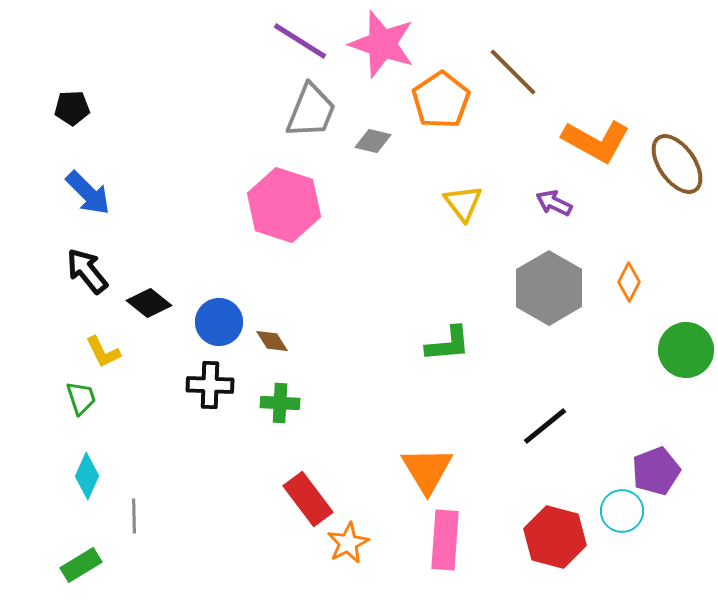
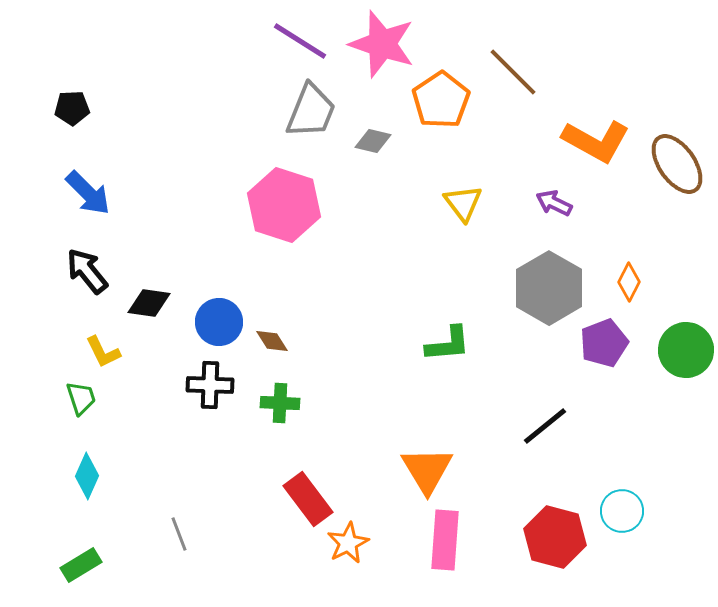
black diamond: rotated 30 degrees counterclockwise
purple pentagon: moved 52 px left, 128 px up
gray line: moved 45 px right, 18 px down; rotated 20 degrees counterclockwise
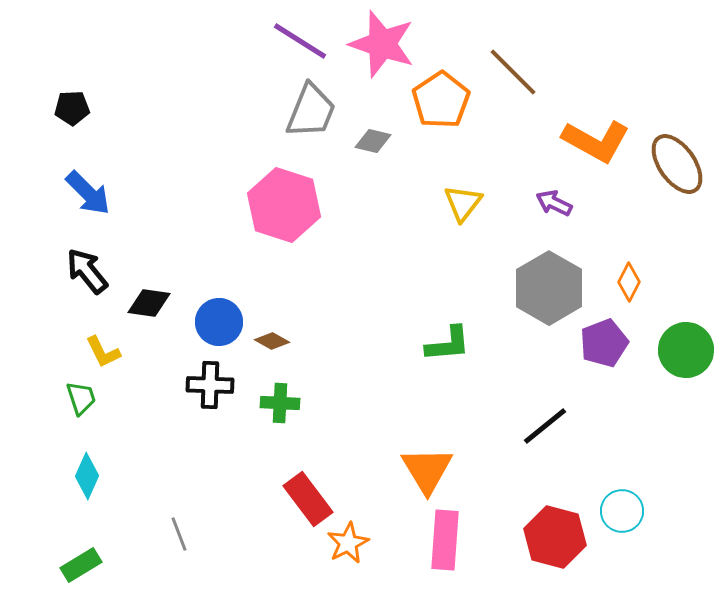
yellow triangle: rotated 15 degrees clockwise
brown diamond: rotated 28 degrees counterclockwise
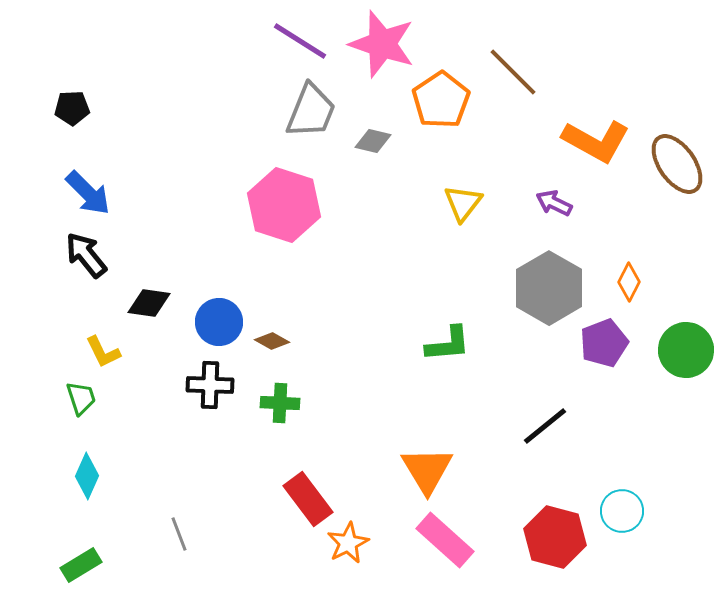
black arrow: moved 1 px left, 16 px up
pink rectangle: rotated 52 degrees counterclockwise
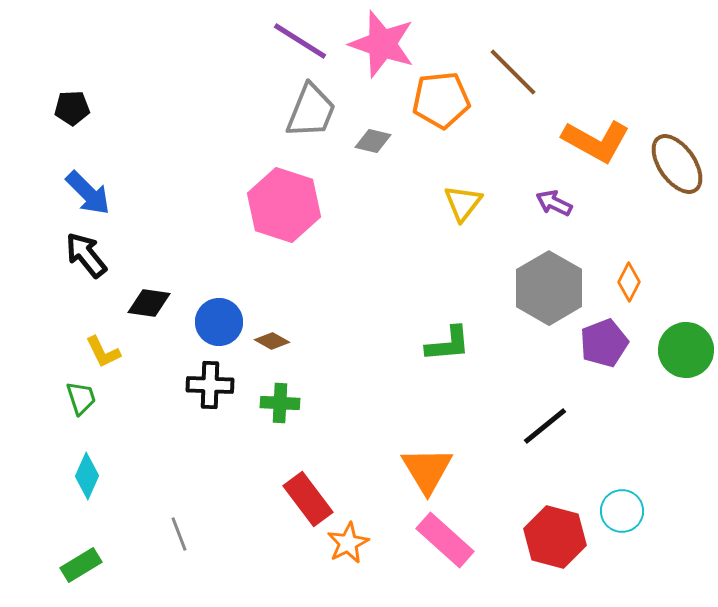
orange pentagon: rotated 28 degrees clockwise
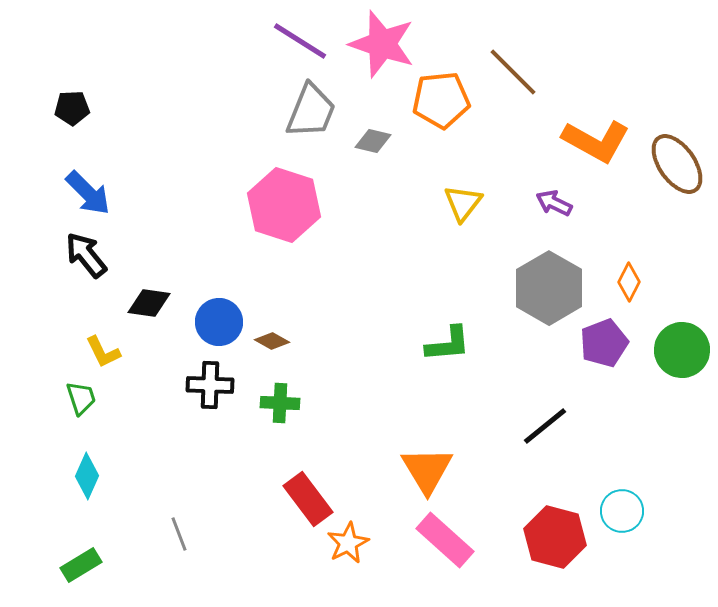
green circle: moved 4 px left
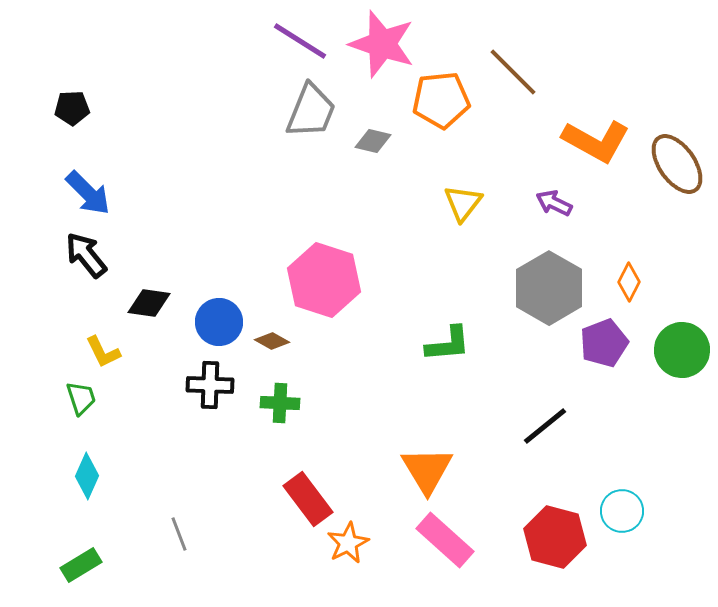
pink hexagon: moved 40 px right, 75 px down
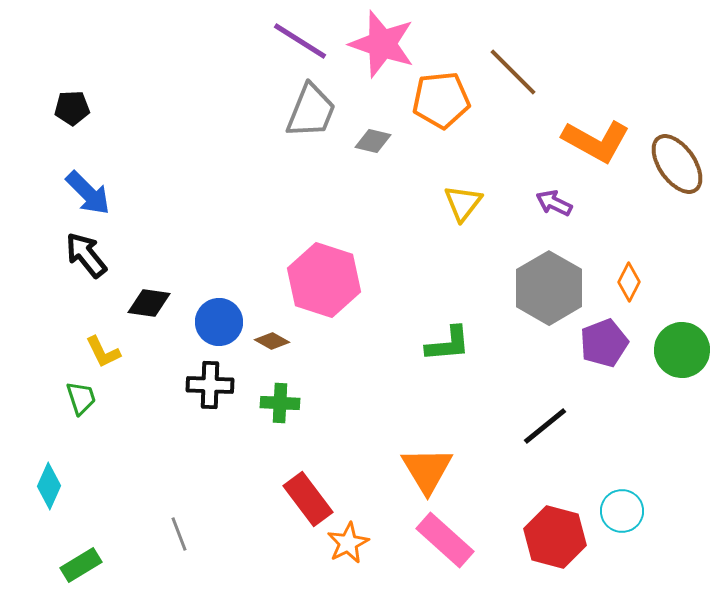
cyan diamond: moved 38 px left, 10 px down
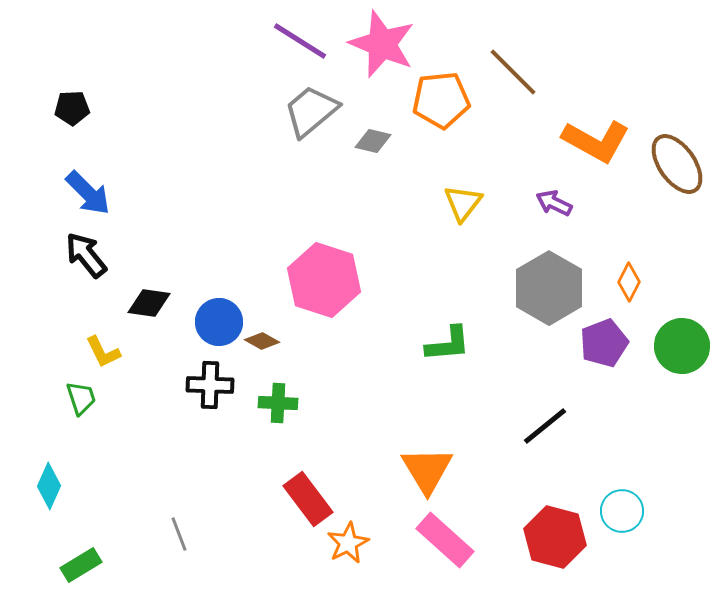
pink star: rotated 4 degrees clockwise
gray trapezoid: rotated 152 degrees counterclockwise
brown diamond: moved 10 px left
green circle: moved 4 px up
green cross: moved 2 px left
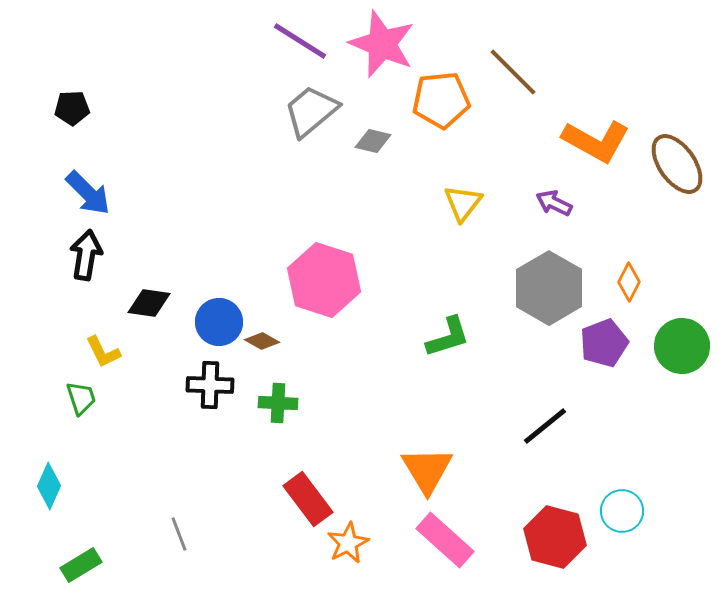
black arrow: rotated 48 degrees clockwise
green L-shape: moved 7 px up; rotated 12 degrees counterclockwise
